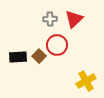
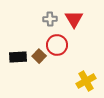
red triangle: rotated 18 degrees counterclockwise
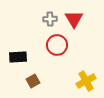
brown square: moved 6 px left, 25 px down; rotated 16 degrees clockwise
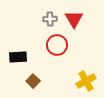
brown square: rotated 16 degrees counterclockwise
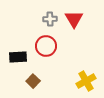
red circle: moved 11 px left, 1 px down
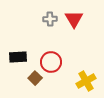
red circle: moved 5 px right, 16 px down
brown square: moved 2 px right, 3 px up
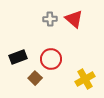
red triangle: rotated 18 degrees counterclockwise
black rectangle: rotated 18 degrees counterclockwise
red circle: moved 3 px up
yellow cross: moved 1 px left, 2 px up
